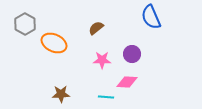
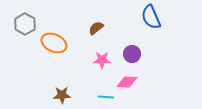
brown star: moved 1 px right, 1 px down
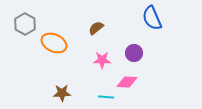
blue semicircle: moved 1 px right, 1 px down
purple circle: moved 2 px right, 1 px up
brown star: moved 2 px up
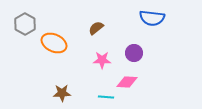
blue semicircle: rotated 60 degrees counterclockwise
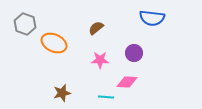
gray hexagon: rotated 10 degrees counterclockwise
pink star: moved 2 px left
brown star: rotated 12 degrees counterclockwise
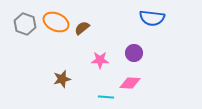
brown semicircle: moved 14 px left
orange ellipse: moved 2 px right, 21 px up
pink diamond: moved 3 px right, 1 px down
brown star: moved 14 px up
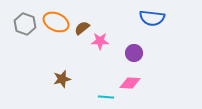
pink star: moved 19 px up
